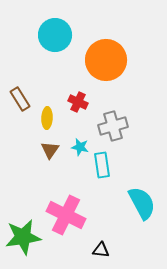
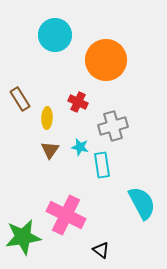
black triangle: rotated 30 degrees clockwise
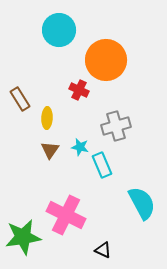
cyan circle: moved 4 px right, 5 px up
red cross: moved 1 px right, 12 px up
gray cross: moved 3 px right
cyan rectangle: rotated 15 degrees counterclockwise
black triangle: moved 2 px right; rotated 12 degrees counterclockwise
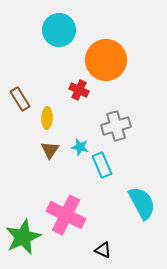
green star: rotated 15 degrees counterclockwise
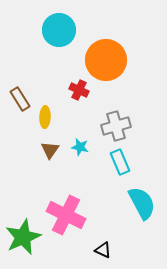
yellow ellipse: moved 2 px left, 1 px up
cyan rectangle: moved 18 px right, 3 px up
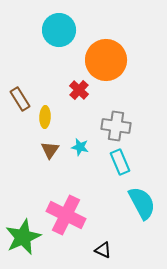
red cross: rotated 18 degrees clockwise
gray cross: rotated 24 degrees clockwise
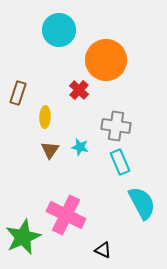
brown rectangle: moved 2 px left, 6 px up; rotated 50 degrees clockwise
